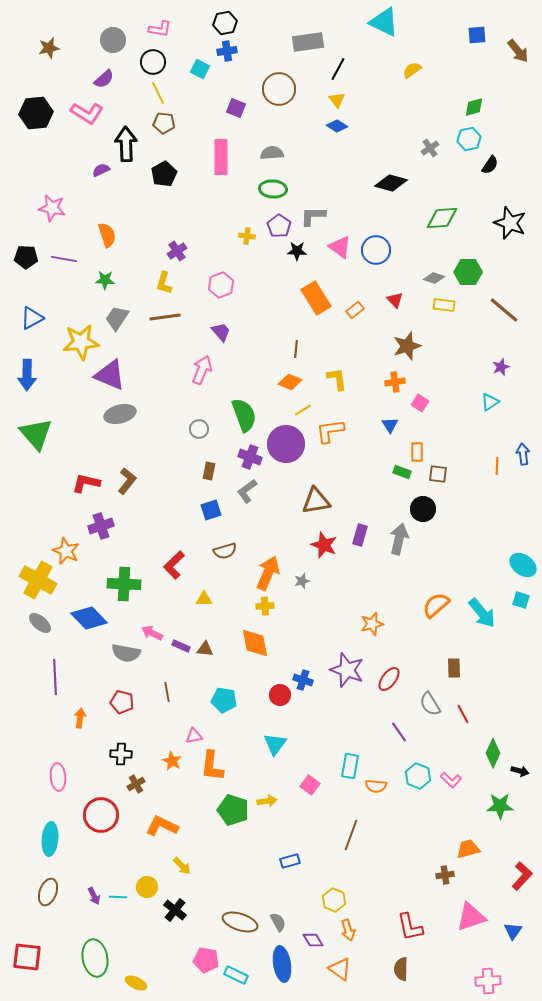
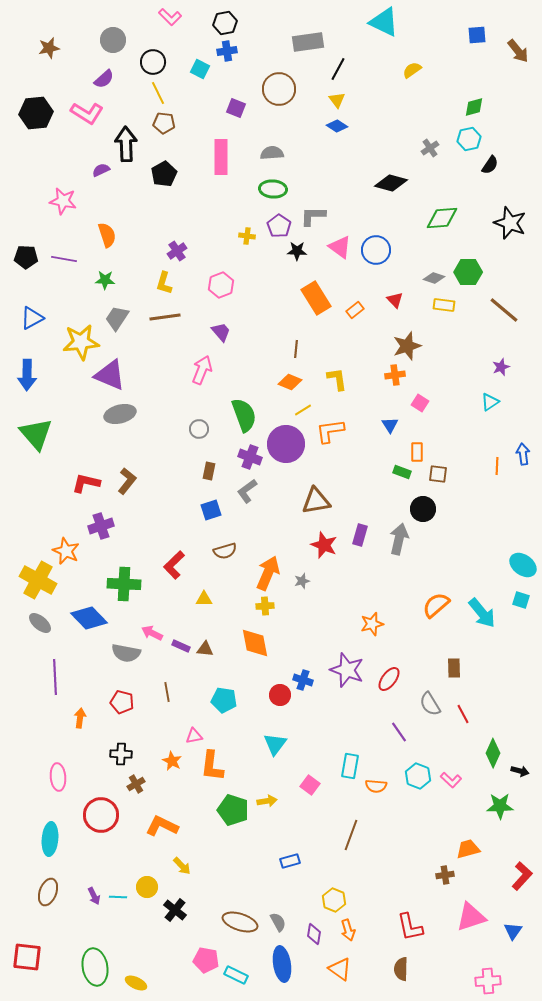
pink L-shape at (160, 29): moved 10 px right, 12 px up; rotated 35 degrees clockwise
pink star at (52, 208): moved 11 px right, 7 px up
orange cross at (395, 382): moved 7 px up
purple diamond at (313, 940): moved 1 px right, 6 px up; rotated 40 degrees clockwise
green ellipse at (95, 958): moved 9 px down
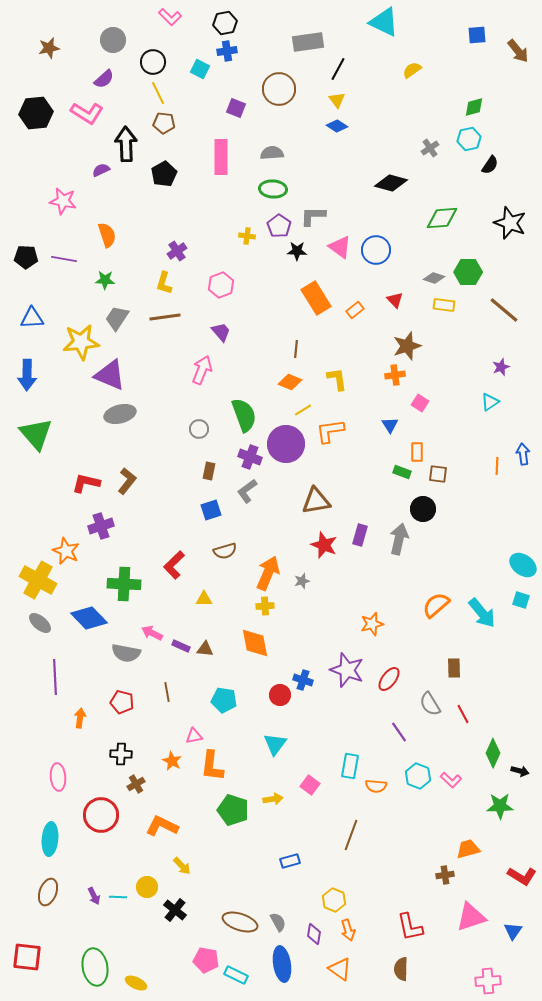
blue triangle at (32, 318): rotated 25 degrees clockwise
yellow arrow at (267, 801): moved 6 px right, 2 px up
red L-shape at (522, 876): rotated 80 degrees clockwise
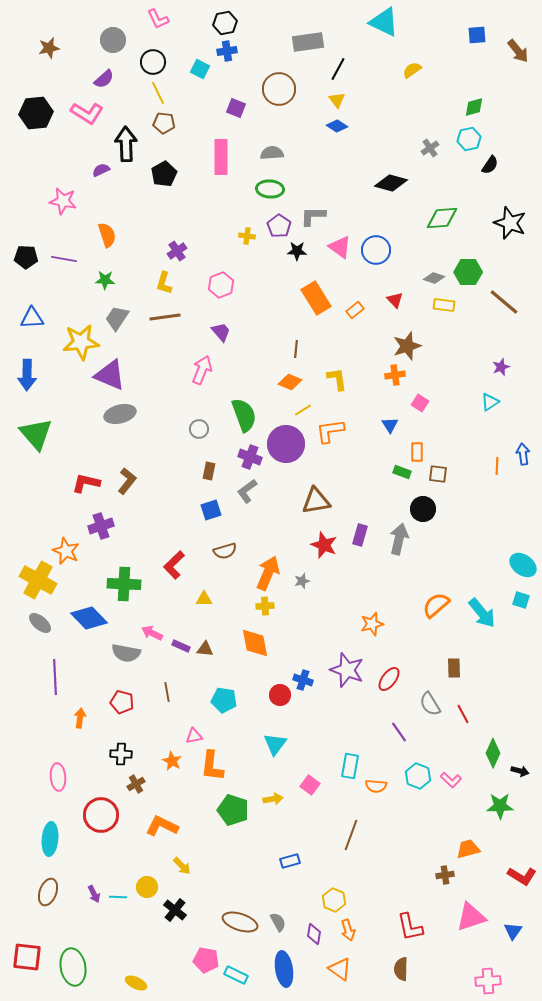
pink L-shape at (170, 17): moved 12 px left, 2 px down; rotated 20 degrees clockwise
green ellipse at (273, 189): moved 3 px left
brown line at (504, 310): moved 8 px up
purple arrow at (94, 896): moved 2 px up
blue ellipse at (282, 964): moved 2 px right, 5 px down
green ellipse at (95, 967): moved 22 px left
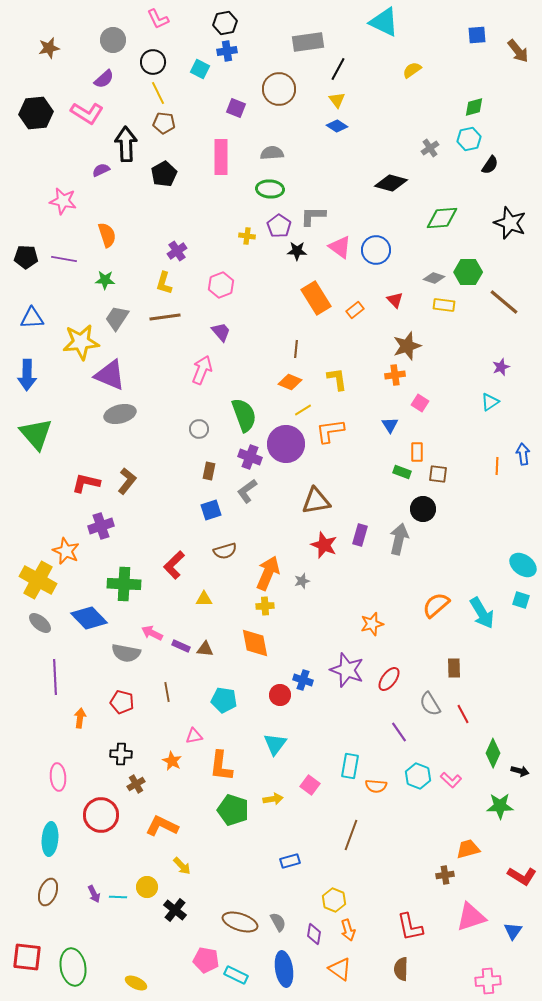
cyan arrow at (482, 613): rotated 8 degrees clockwise
orange L-shape at (212, 766): moved 9 px right
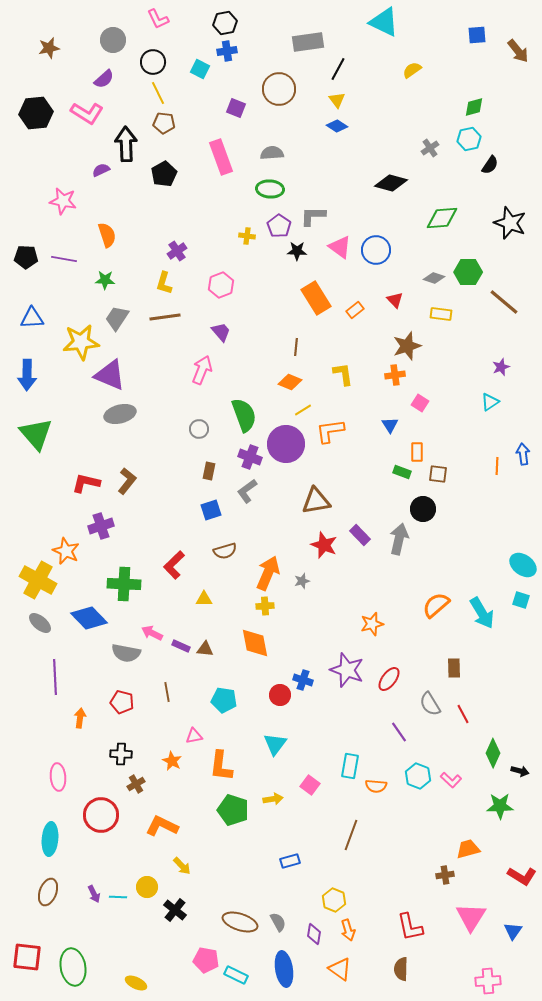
pink rectangle at (221, 157): rotated 20 degrees counterclockwise
yellow rectangle at (444, 305): moved 3 px left, 9 px down
brown line at (296, 349): moved 2 px up
yellow L-shape at (337, 379): moved 6 px right, 5 px up
purple rectangle at (360, 535): rotated 60 degrees counterclockwise
pink triangle at (471, 917): rotated 40 degrees counterclockwise
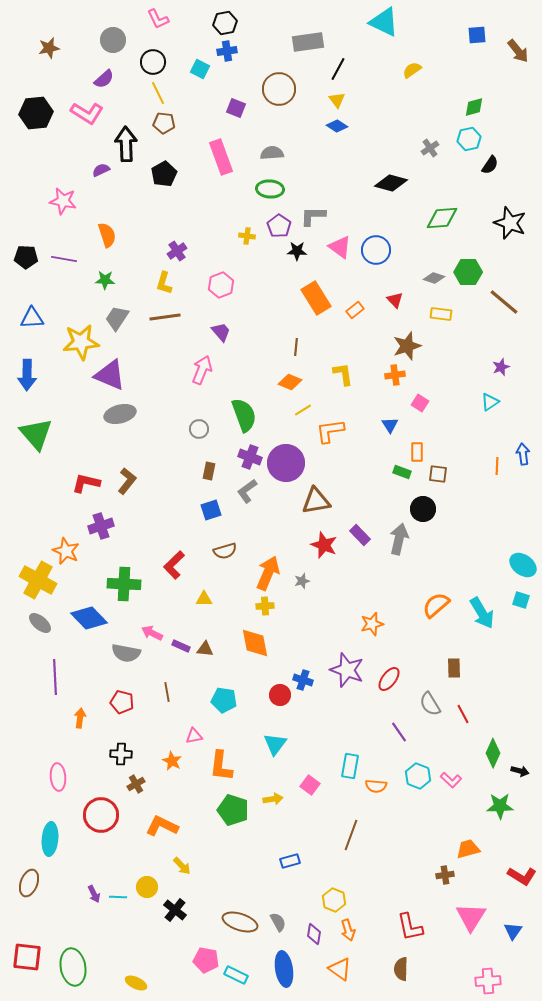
purple circle at (286, 444): moved 19 px down
brown ellipse at (48, 892): moved 19 px left, 9 px up
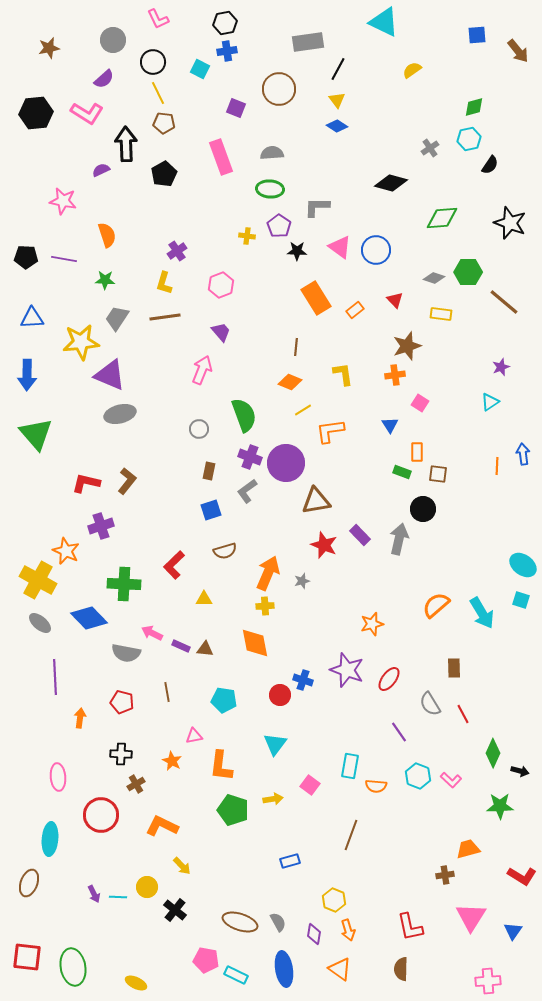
gray L-shape at (313, 216): moved 4 px right, 9 px up
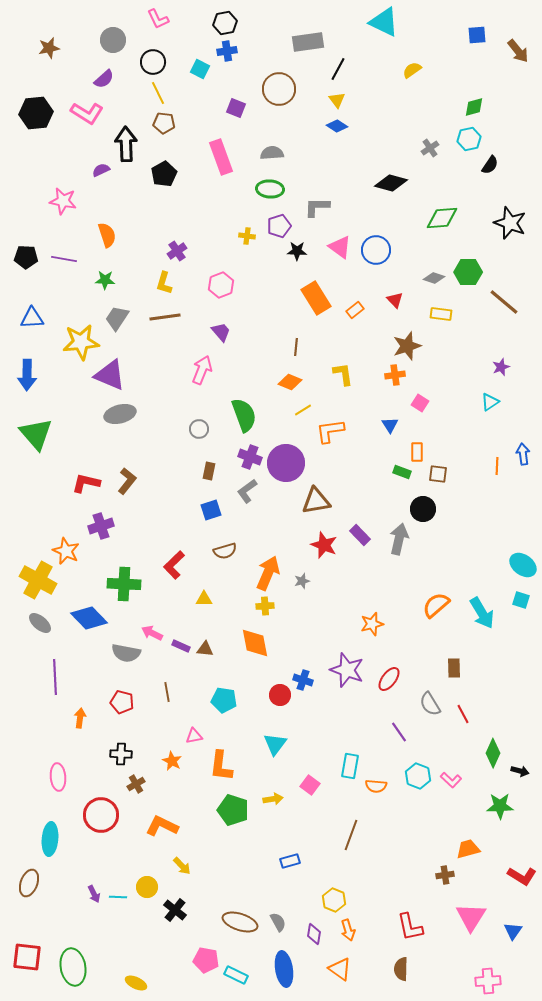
purple pentagon at (279, 226): rotated 20 degrees clockwise
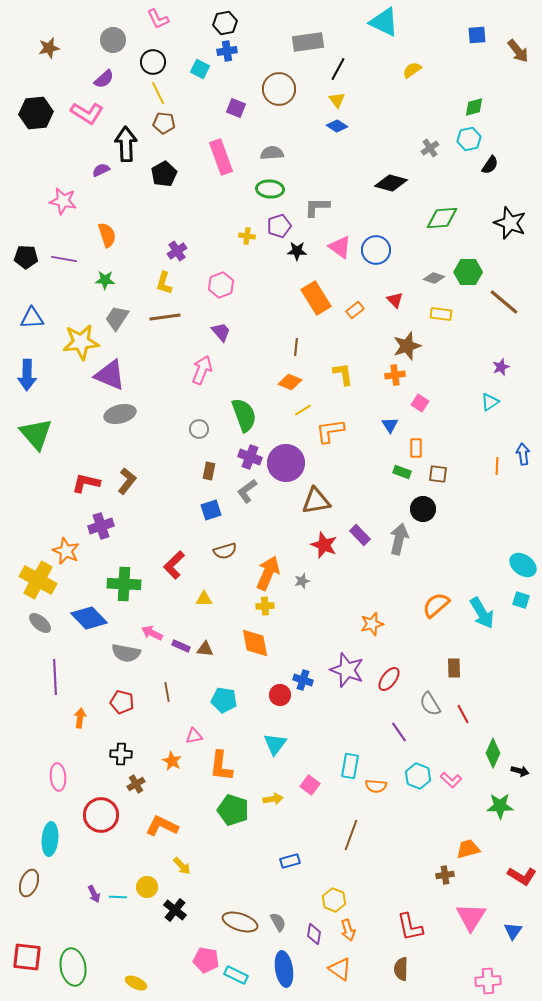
orange rectangle at (417, 452): moved 1 px left, 4 px up
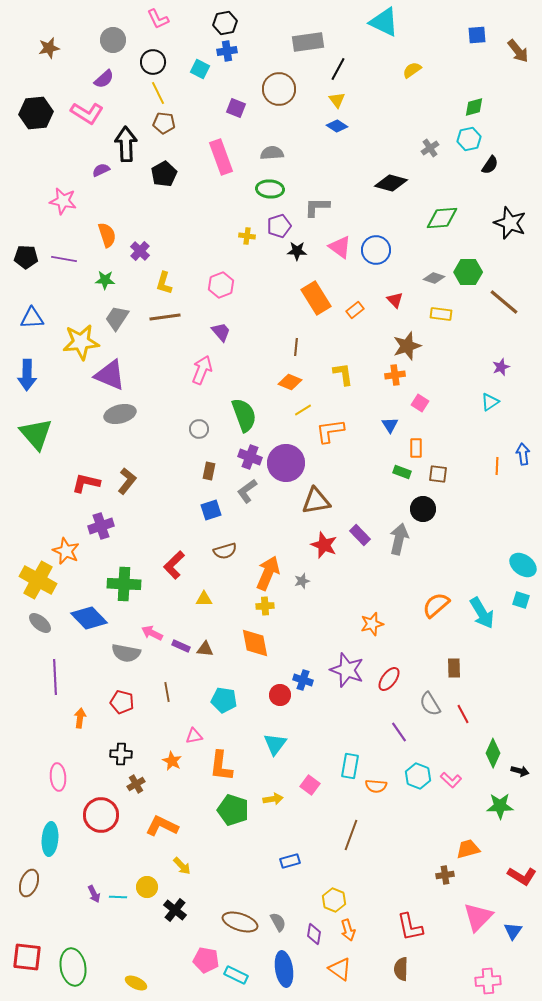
purple cross at (177, 251): moved 37 px left; rotated 12 degrees counterclockwise
pink triangle at (471, 917): moved 7 px right; rotated 12 degrees clockwise
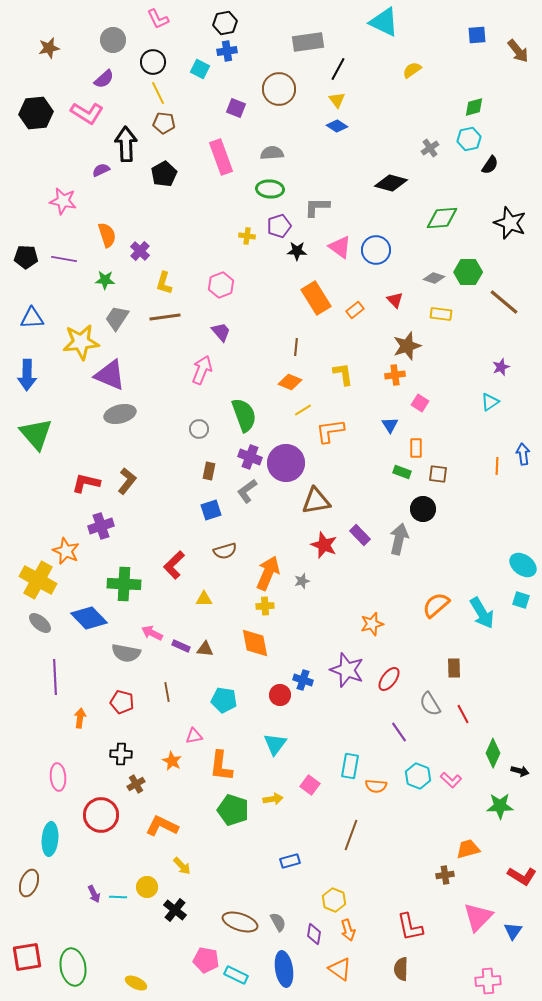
red square at (27, 957): rotated 16 degrees counterclockwise
